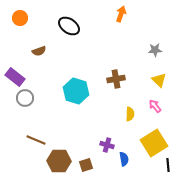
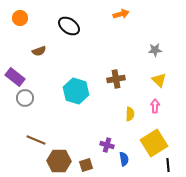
orange arrow: rotated 56 degrees clockwise
pink arrow: rotated 40 degrees clockwise
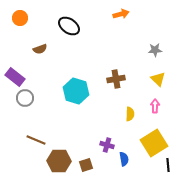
brown semicircle: moved 1 px right, 2 px up
yellow triangle: moved 1 px left, 1 px up
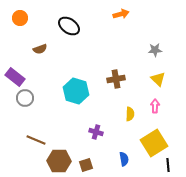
purple cross: moved 11 px left, 13 px up
